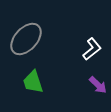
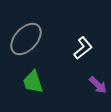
white L-shape: moved 9 px left, 1 px up
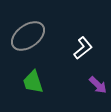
gray ellipse: moved 2 px right, 3 px up; rotated 12 degrees clockwise
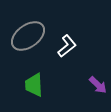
white L-shape: moved 16 px left, 2 px up
green trapezoid: moved 1 px right, 3 px down; rotated 15 degrees clockwise
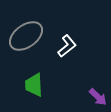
gray ellipse: moved 2 px left
purple arrow: moved 12 px down
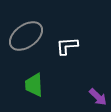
white L-shape: rotated 145 degrees counterclockwise
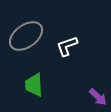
white L-shape: rotated 15 degrees counterclockwise
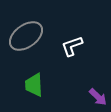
white L-shape: moved 5 px right
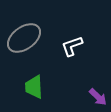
gray ellipse: moved 2 px left, 2 px down
green trapezoid: moved 2 px down
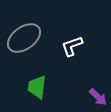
green trapezoid: moved 3 px right; rotated 10 degrees clockwise
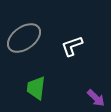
green trapezoid: moved 1 px left, 1 px down
purple arrow: moved 2 px left, 1 px down
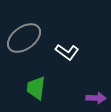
white L-shape: moved 5 px left, 6 px down; rotated 125 degrees counterclockwise
purple arrow: rotated 42 degrees counterclockwise
